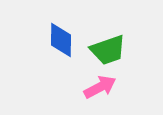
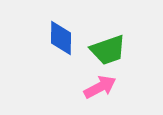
blue diamond: moved 2 px up
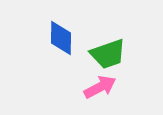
green trapezoid: moved 4 px down
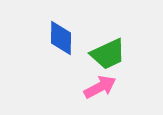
green trapezoid: rotated 6 degrees counterclockwise
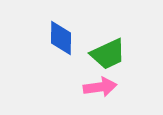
pink arrow: rotated 20 degrees clockwise
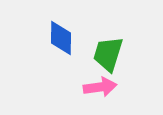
green trapezoid: rotated 132 degrees clockwise
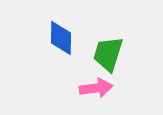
pink arrow: moved 4 px left, 1 px down
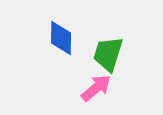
pink arrow: rotated 32 degrees counterclockwise
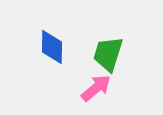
blue diamond: moved 9 px left, 9 px down
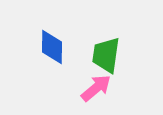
green trapezoid: moved 2 px left, 1 px down; rotated 9 degrees counterclockwise
